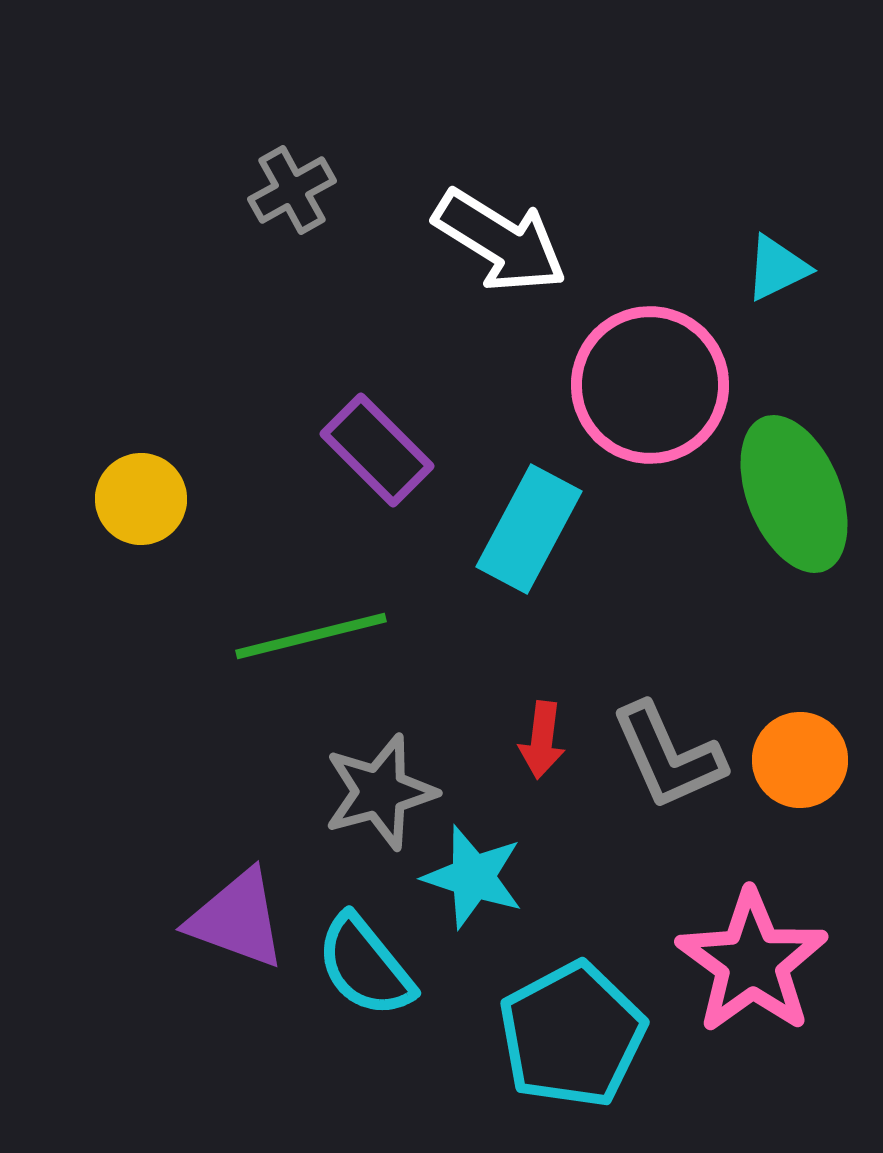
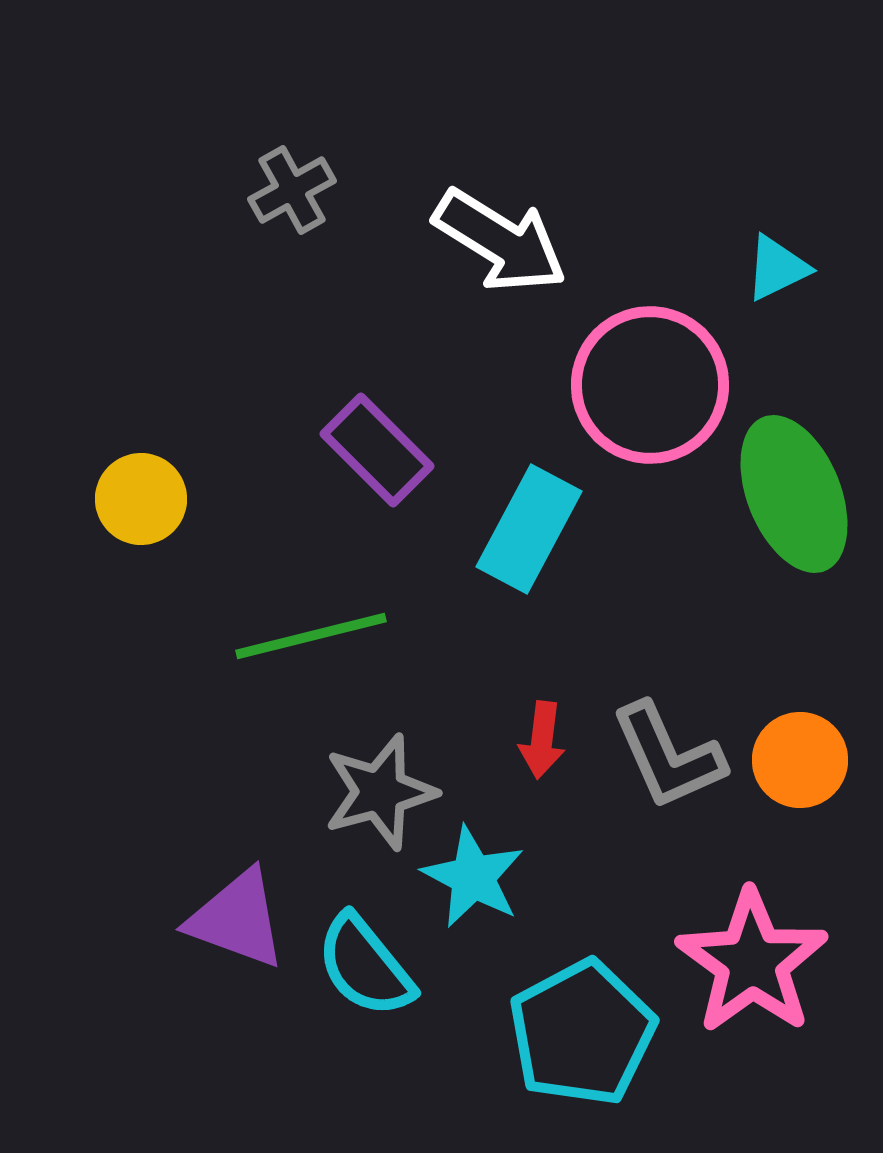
cyan star: rotated 10 degrees clockwise
cyan pentagon: moved 10 px right, 2 px up
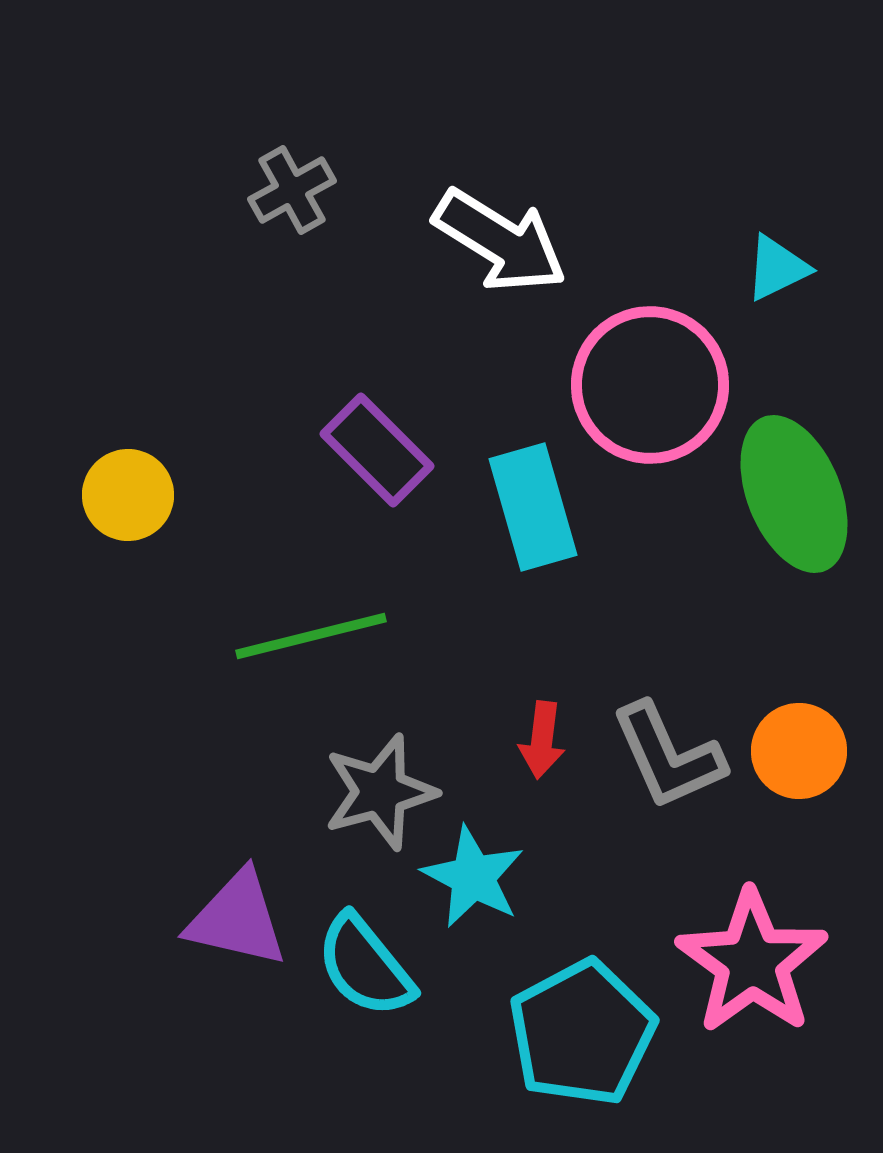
yellow circle: moved 13 px left, 4 px up
cyan rectangle: moved 4 px right, 22 px up; rotated 44 degrees counterclockwise
orange circle: moved 1 px left, 9 px up
purple triangle: rotated 7 degrees counterclockwise
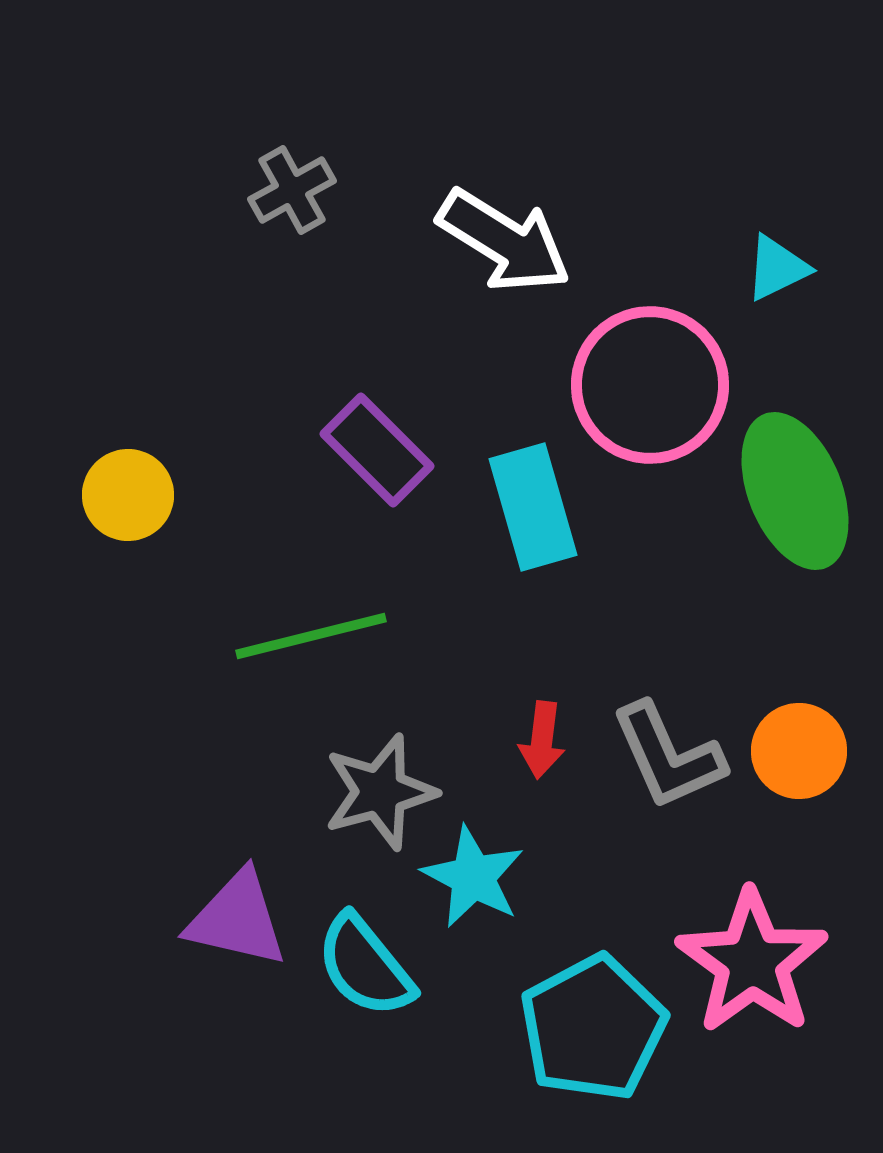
white arrow: moved 4 px right
green ellipse: moved 1 px right, 3 px up
cyan pentagon: moved 11 px right, 5 px up
